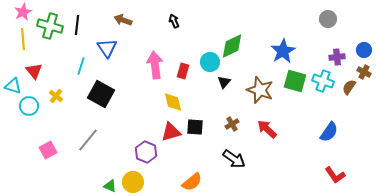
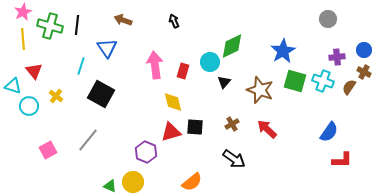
red L-shape at (335, 175): moved 7 px right, 15 px up; rotated 55 degrees counterclockwise
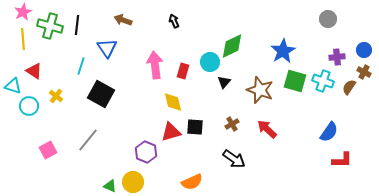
red triangle at (34, 71): rotated 18 degrees counterclockwise
orange semicircle at (192, 182): rotated 15 degrees clockwise
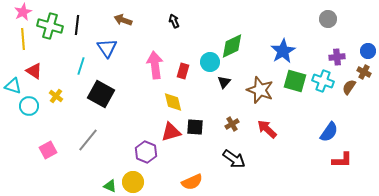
blue circle at (364, 50): moved 4 px right, 1 px down
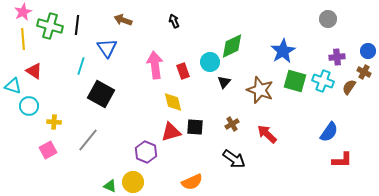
red rectangle at (183, 71): rotated 35 degrees counterclockwise
yellow cross at (56, 96): moved 2 px left, 26 px down; rotated 32 degrees counterclockwise
red arrow at (267, 129): moved 5 px down
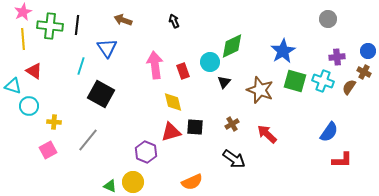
green cross at (50, 26): rotated 10 degrees counterclockwise
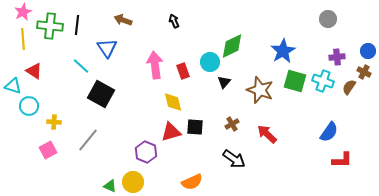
cyan line at (81, 66): rotated 66 degrees counterclockwise
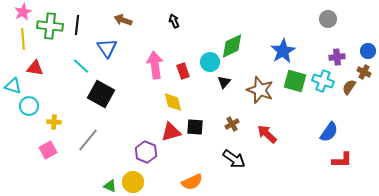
red triangle at (34, 71): moved 1 px right, 3 px up; rotated 24 degrees counterclockwise
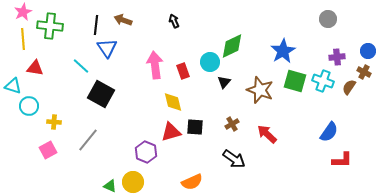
black line at (77, 25): moved 19 px right
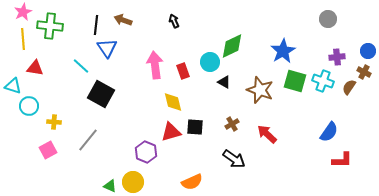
black triangle at (224, 82): rotated 40 degrees counterclockwise
